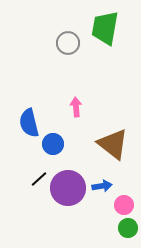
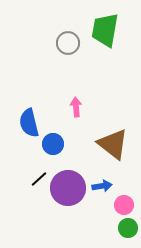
green trapezoid: moved 2 px down
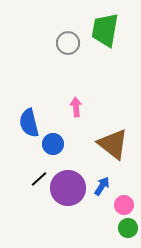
blue arrow: rotated 48 degrees counterclockwise
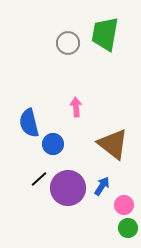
green trapezoid: moved 4 px down
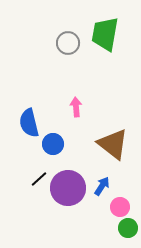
pink circle: moved 4 px left, 2 px down
